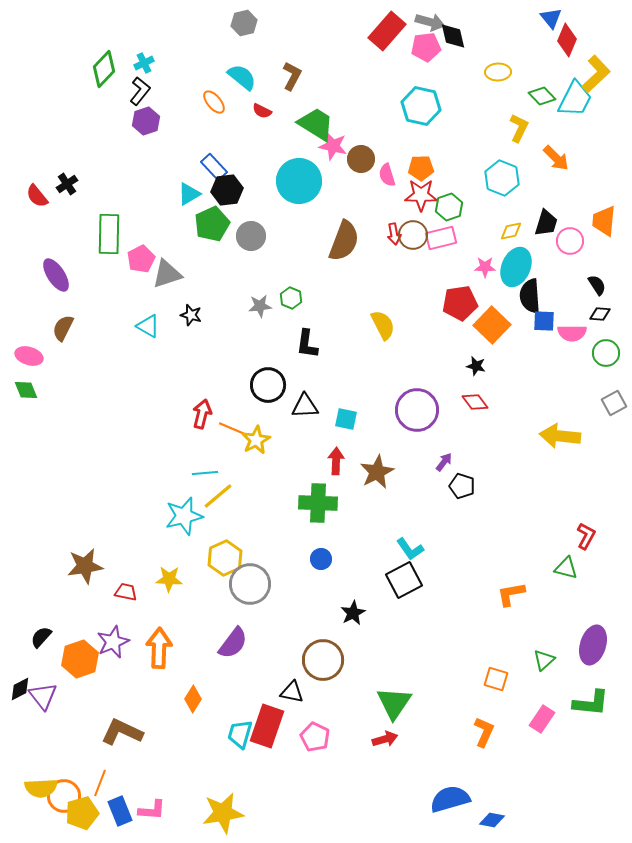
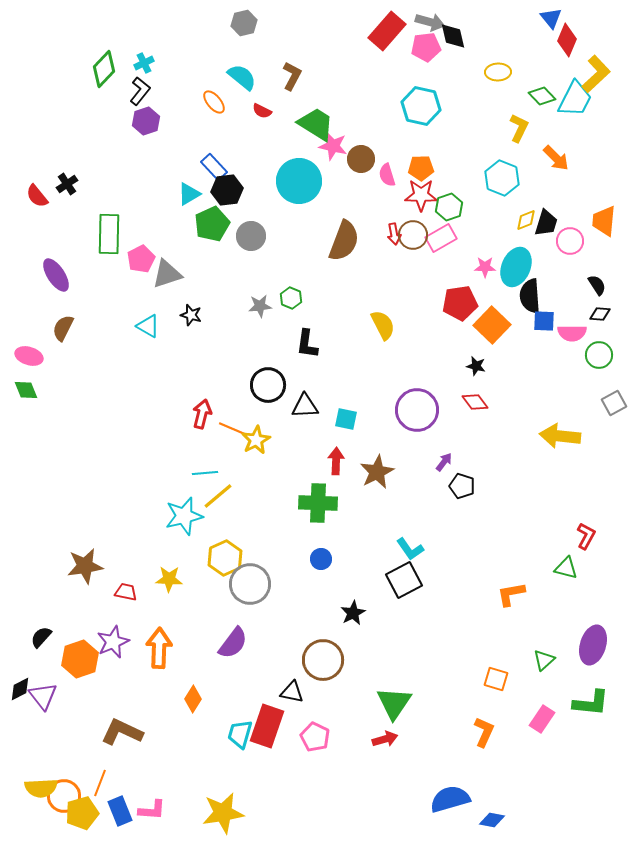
yellow diamond at (511, 231): moved 15 px right, 11 px up; rotated 10 degrees counterclockwise
pink rectangle at (441, 238): rotated 16 degrees counterclockwise
green circle at (606, 353): moved 7 px left, 2 px down
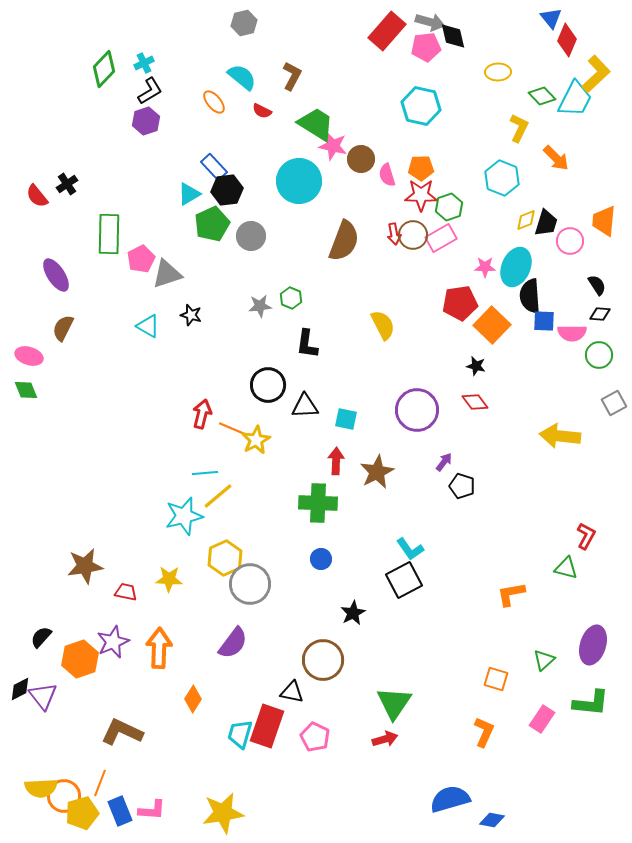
black L-shape at (140, 91): moved 10 px right; rotated 20 degrees clockwise
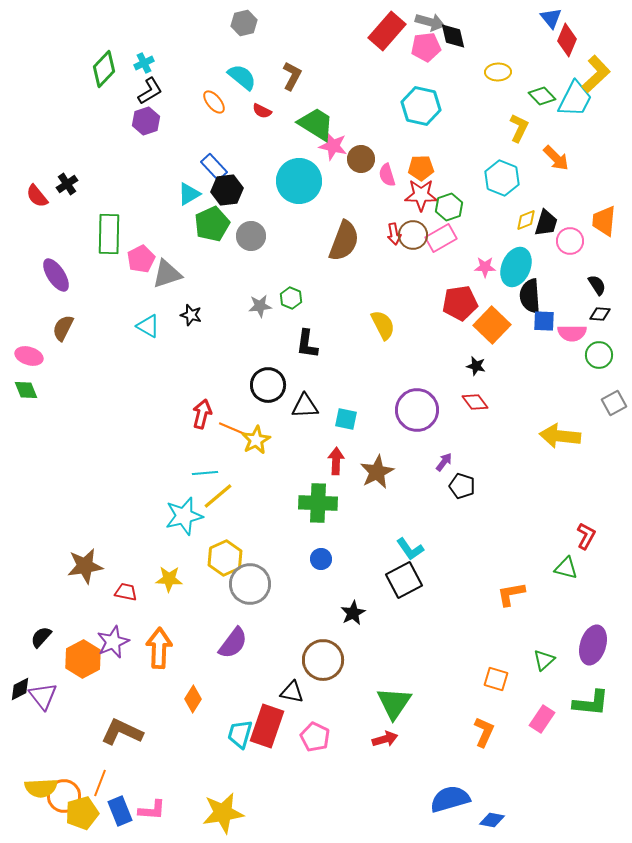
orange hexagon at (80, 659): moved 3 px right; rotated 9 degrees counterclockwise
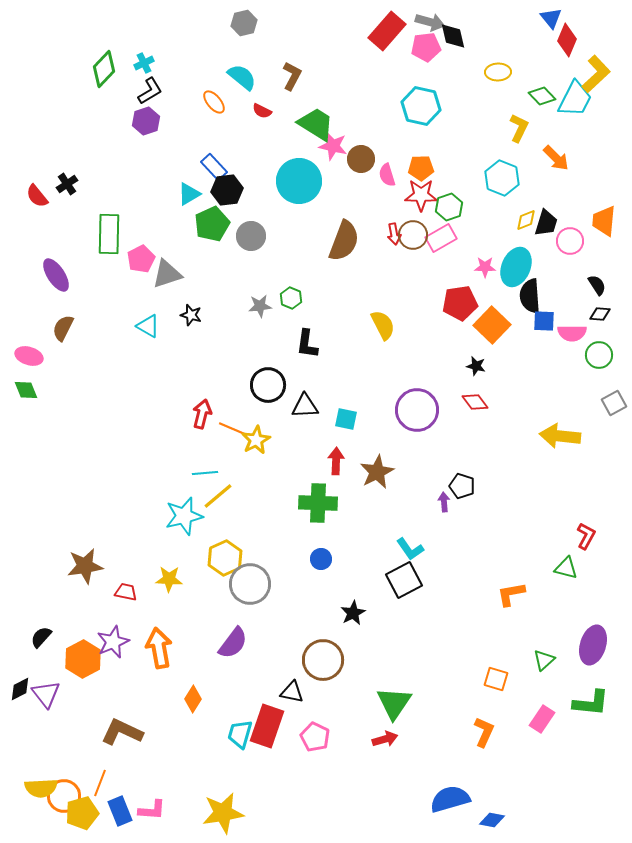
purple arrow at (444, 462): moved 40 px down; rotated 42 degrees counterclockwise
orange arrow at (159, 648): rotated 12 degrees counterclockwise
purple triangle at (43, 696): moved 3 px right, 2 px up
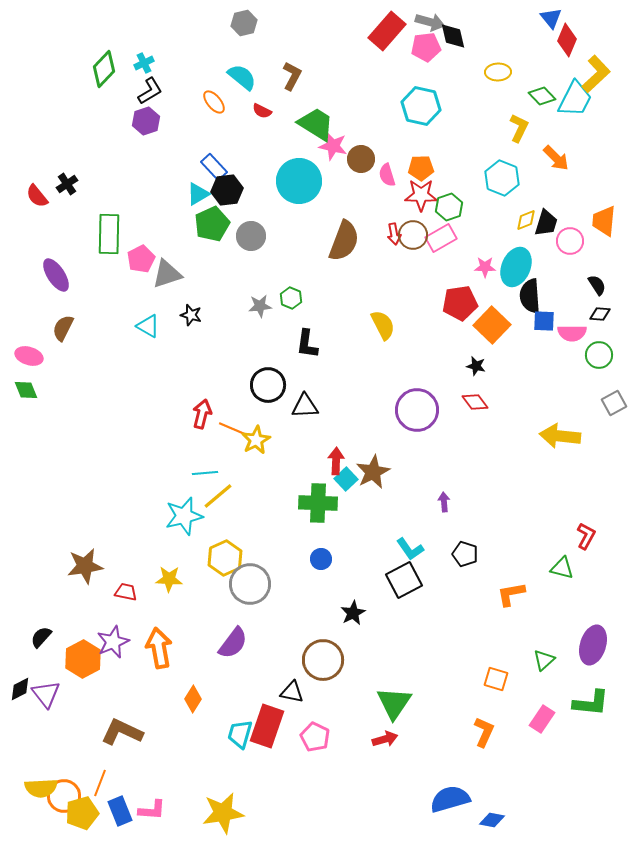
cyan triangle at (189, 194): moved 9 px right
cyan square at (346, 419): moved 60 px down; rotated 35 degrees clockwise
brown star at (377, 472): moved 4 px left
black pentagon at (462, 486): moved 3 px right, 68 px down
green triangle at (566, 568): moved 4 px left
